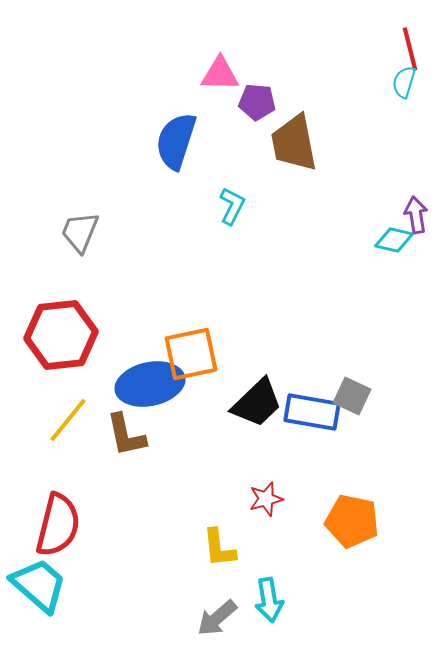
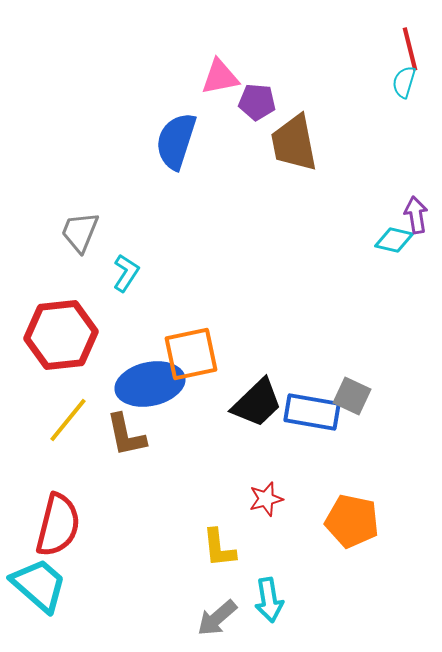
pink triangle: moved 3 px down; rotated 12 degrees counterclockwise
cyan L-shape: moved 106 px left, 67 px down; rotated 6 degrees clockwise
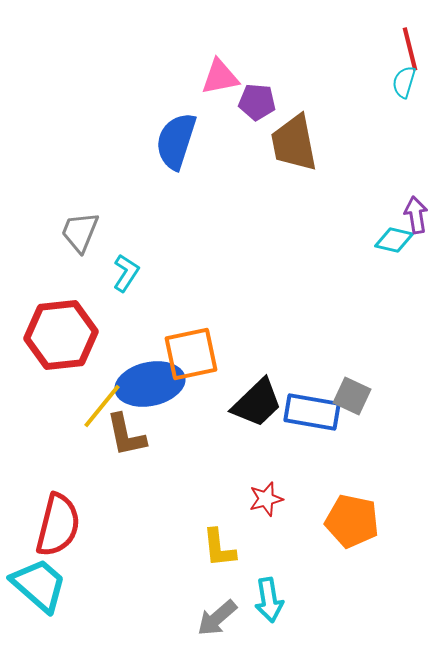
yellow line: moved 34 px right, 14 px up
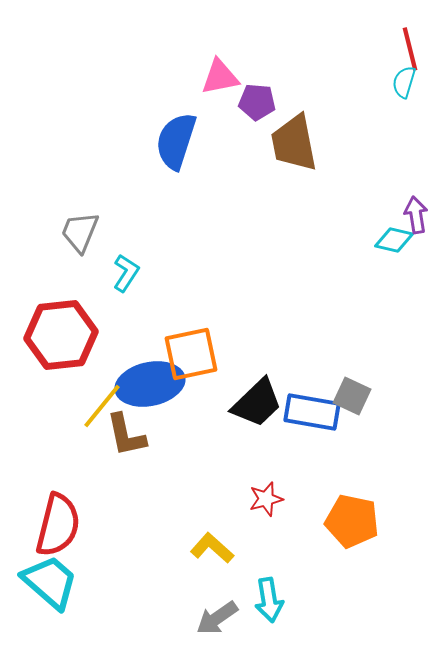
yellow L-shape: moved 7 px left; rotated 138 degrees clockwise
cyan trapezoid: moved 11 px right, 3 px up
gray arrow: rotated 6 degrees clockwise
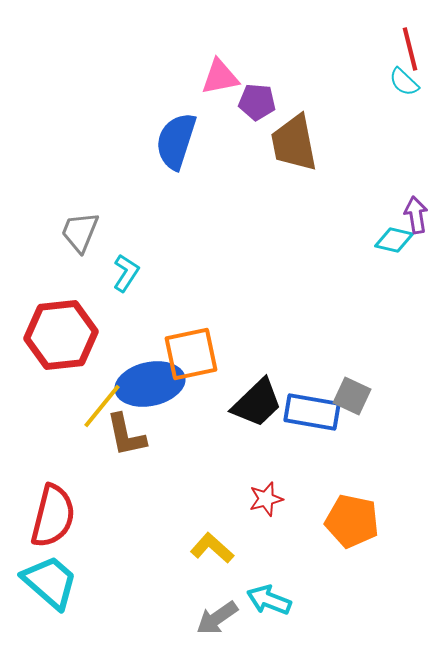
cyan semicircle: rotated 64 degrees counterclockwise
red semicircle: moved 5 px left, 9 px up
cyan arrow: rotated 120 degrees clockwise
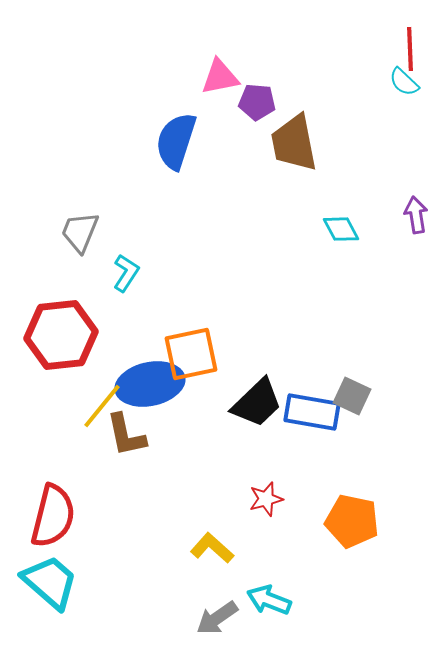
red line: rotated 12 degrees clockwise
cyan diamond: moved 53 px left, 11 px up; rotated 48 degrees clockwise
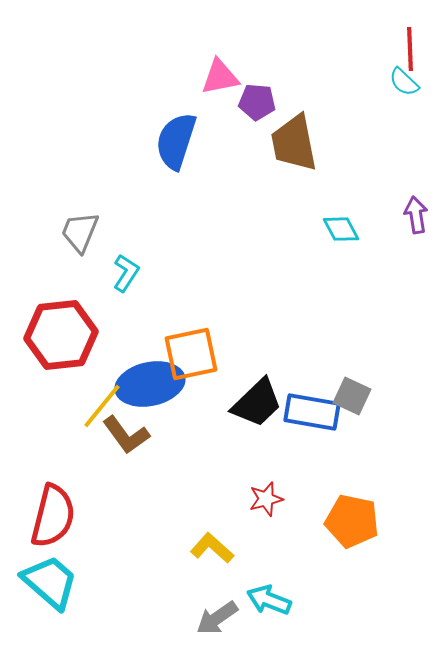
brown L-shape: rotated 24 degrees counterclockwise
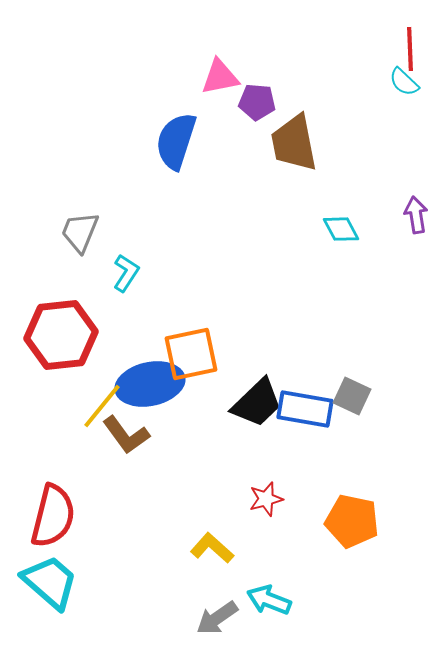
blue rectangle: moved 7 px left, 3 px up
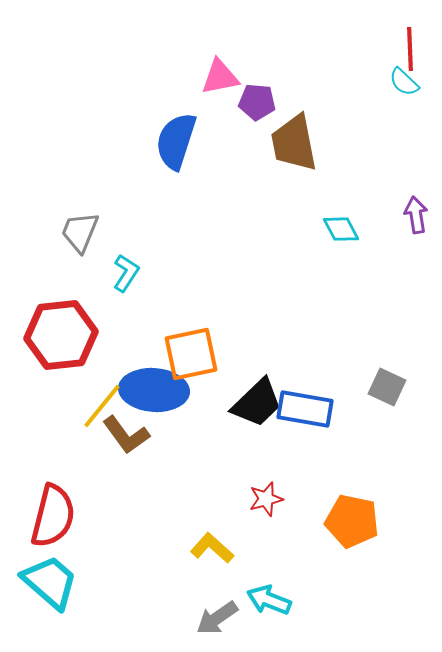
blue ellipse: moved 4 px right, 6 px down; rotated 16 degrees clockwise
gray square: moved 35 px right, 9 px up
